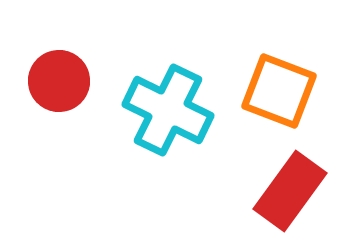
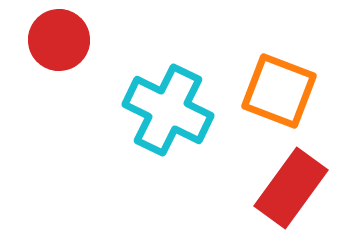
red circle: moved 41 px up
red rectangle: moved 1 px right, 3 px up
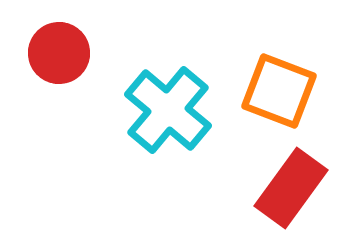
red circle: moved 13 px down
cyan cross: rotated 14 degrees clockwise
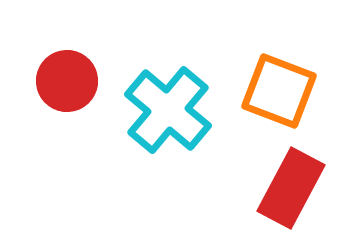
red circle: moved 8 px right, 28 px down
red rectangle: rotated 8 degrees counterclockwise
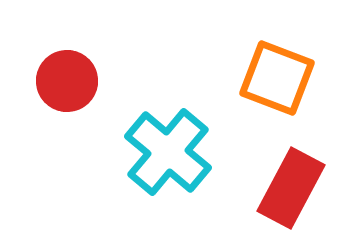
orange square: moved 2 px left, 13 px up
cyan cross: moved 42 px down
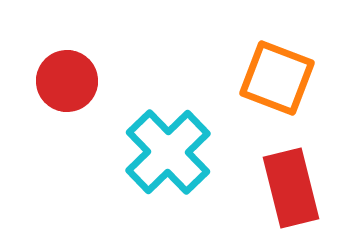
cyan cross: rotated 6 degrees clockwise
red rectangle: rotated 42 degrees counterclockwise
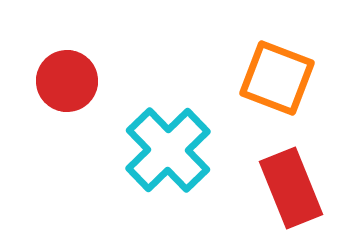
cyan cross: moved 2 px up
red rectangle: rotated 8 degrees counterclockwise
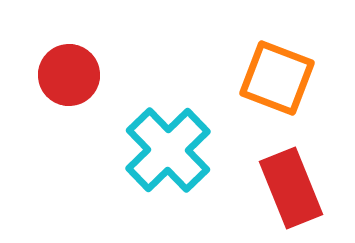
red circle: moved 2 px right, 6 px up
